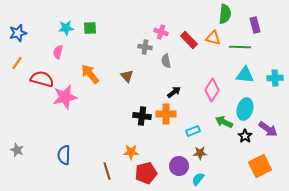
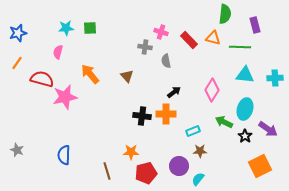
brown star: moved 2 px up
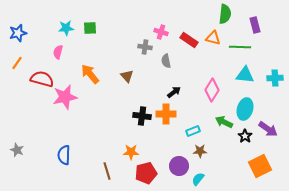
red rectangle: rotated 12 degrees counterclockwise
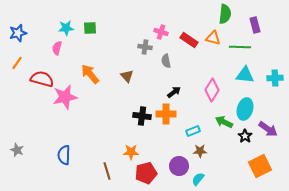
pink semicircle: moved 1 px left, 4 px up
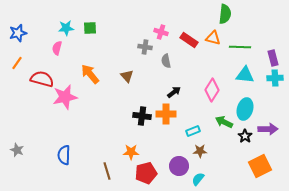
purple rectangle: moved 18 px right, 33 px down
purple arrow: rotated 36 degrees counterclockwise
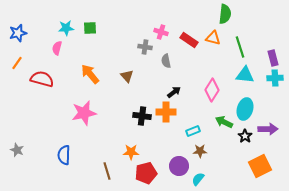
green line: rotated 70 degrees clockwise
pink star: moved 19 px right, 16 px down
orange cross: moved 2 px up
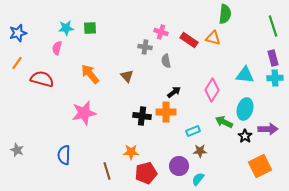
green line: moved 33 px right, 21 px up
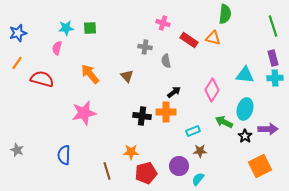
pink cross: moved 2 px right, 9 px up
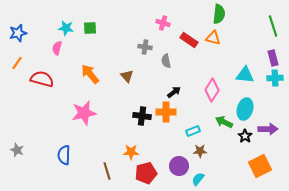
green semicircle: moved 6 px left
cyan star: rotated 14 degrees clockwise
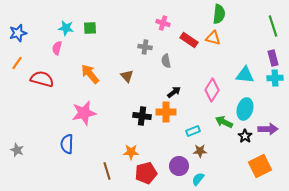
blue semicircle: moved 3 px right, 11 px up
